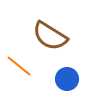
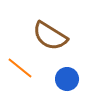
orange line: moved 1 px right, 2 px down
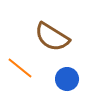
brown semicircle: moved 2 px right, 1 px down
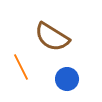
orange line: moved 1 px right, 1 px up; rotated 24 degrees clockwise
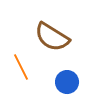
blue circle: moved 3 px down
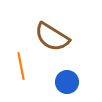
orange line: moved 1 px up; rotated 16 degrees clockwise
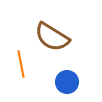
orange line: moved 2 px up
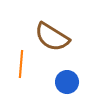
orange line: rotated 16 degrees clockwise
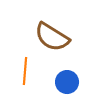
orange line: moved 4 px right, 7 px down
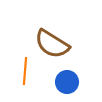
brown semicircle: moved 7 px down
